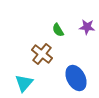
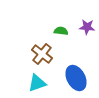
green semicircle: moved 3 px right, 1 px down; rotated 128 degrees clockwise
cyan triangle: moved 13 px right; rotated 30 degrees clockwise
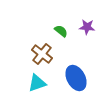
green semicircle: rotated 32 degrees clockwise
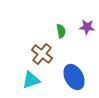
green semicircle: rotated 40 degrees clockwise
blue ellipse: moved 2 px left, 1 px up
cyan triangle: moved 6 px left, 3 px up
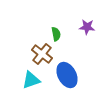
green semicircle: moved 5 px left, 3 px down
blue ellipse: moved 7 px left, 2 px up
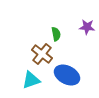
blue ellipse: rotated 35 degrees counterclockwise
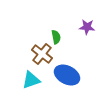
green semicircle: moved 3 px down
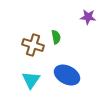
purple star: moved 1 px right, 10 px up
brown cross: moved 9 px left, 9 px up; rotated 20 degrees counterclockwise
cyan triangle: rotated 36 degrees counterclockwise
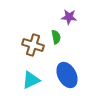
purple star: moved 19 px left
blue ellipse: rotated 35 degrees clockwise
cyan triangle: rotated 30 degrees clockwise
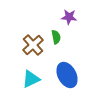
brown cross: rotated 30 degrees clockwise
cyan triangle: moved 1 px up
